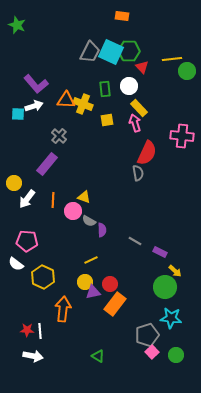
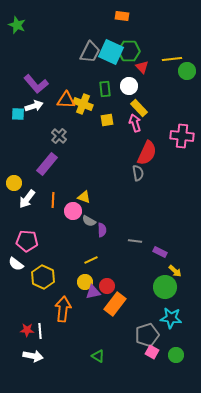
gray line at (135, 241): rotated 24 degrees counterclockwise
red circle at (110, 284): moved 3 px left, 2 px down
pink square at (152, 352): rotated 16 degrees counterclockwise
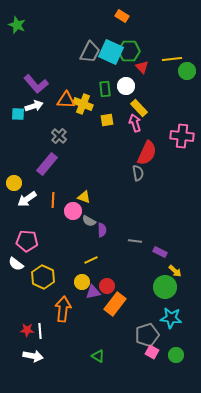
orange rectangle at (122, 16): rotated 24 degrees clockwise
white circle at (129, 86): moved 3 px left
white arrow at (27, 199): rotated 18 degrees clockwise
yellow circle at (85, 282): moved 3 px left
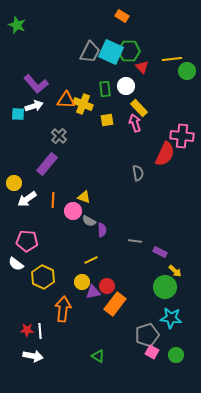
red semicircle at (147, 153): moved 18 px right, 1 px down
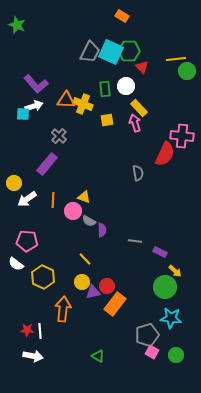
yellow line at (172, 59): moved 4 px right
cyan square at (18, 114): moved 5 px right
yellow line at (91, 260): moved 6 px left, 1 px up; rotated 72 degrees clockwise
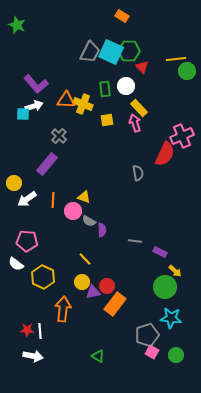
pink cross at (182, 136): rotated 30 degrees counterclockwise
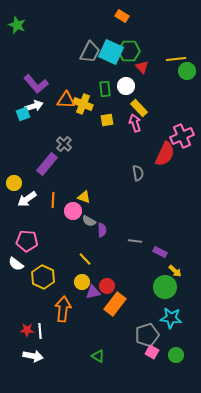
cyan square at (23, 114): rotated 24 degrees counterclockwise
gray cross at (59, 136): moved 5 px right, 8 px down
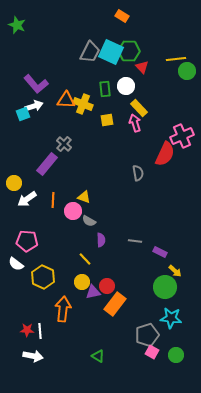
purple semicircle at (102, 230): moved 1 px left, 10 px down
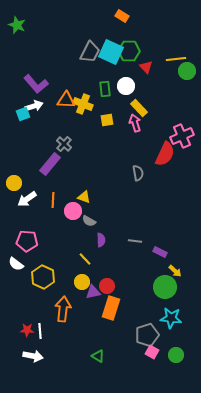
red triangle at (142, 67): moved 4 px right
purple rectangle at (47, 164): moved 3 px right
orange rectangle at (115, 304): moved 4 px left, 4 px down; rotated 20 degrees counterclockwise
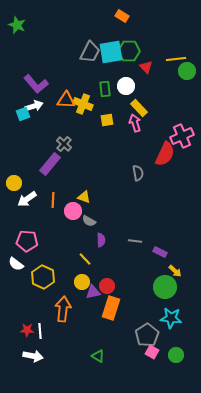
cyan square at (111, 52): rotated 35 degrees counterclockwise
gray pentagon at (147, 335): rotated 15 degrees counterclockwise
